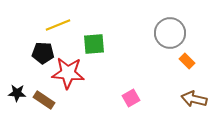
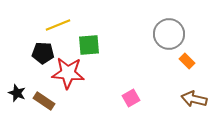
gray circle: moved 1 px left, 1 px down
green square: moved 5 px left, 1 px down
black star: rotated 18 degrees clockwise
brown rectangle: moved 1 px down
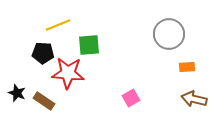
orange rectangle: moved 6 px down; rotated 49 degrees counterclockwise
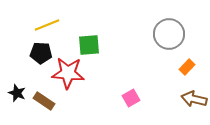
yellow line: moved 11 px left
black pentagon: moved 2 px left
orange rectangle: rotated 42 degrees counterclockwise
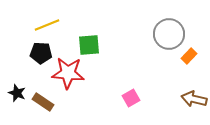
orange rectangle: moved 2 px right, 11 px up
brown rectangle: moved 1 px left, 1 px down
